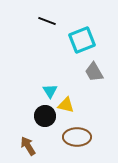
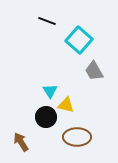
cyan square: moved 3 px left; rotated 28 degrees counterclockwise
gray trapezoid: moved 1 px up
black circle: moved 1 px right, 1 px down
brown arrow: moved 7 px left, 4 px up
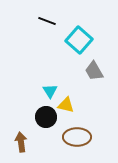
brown arrow: rotated 24 degrees clockwise
